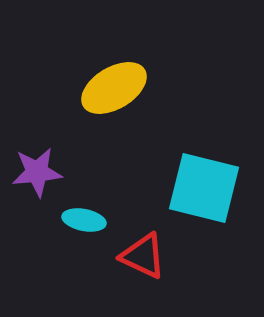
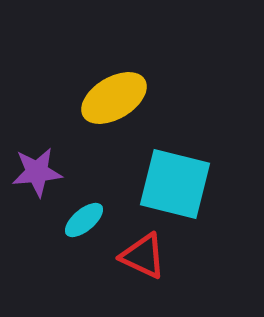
yellow ellipse: moved 10 px down
cyan square: moved 29 px left, 4 px up
cyan ellipse: rotated 51 degrees counterclockwise
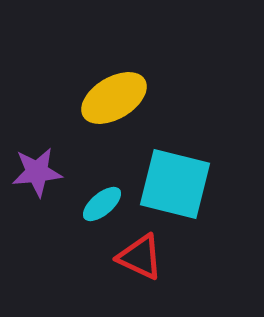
cyan ellipse: moved 18 px right, 16 px up
red triangle: moved 3 px left, 1 px down
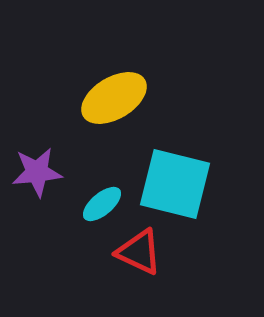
red triangle: moved 1 px left, 5 px up
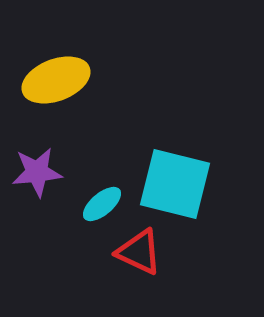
yellow ellipse: moved 58 px left, 18 px up; rotated 10 degrees clockwise
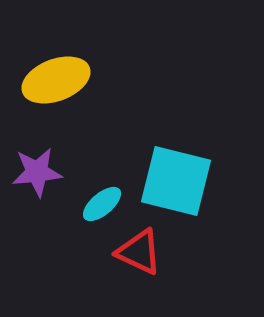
cyan square: moved 1 px right, 3 px up
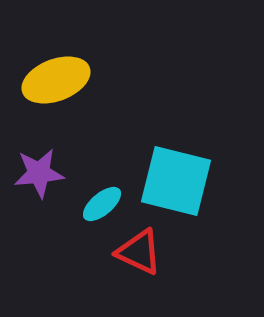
purple star: moved 2 px right, 1 px down
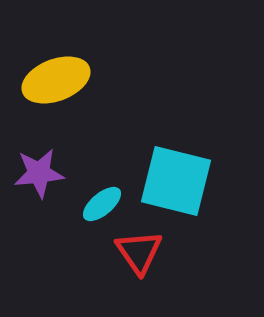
red triangle: rotated 30 degrees clockwise
